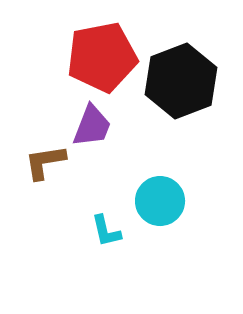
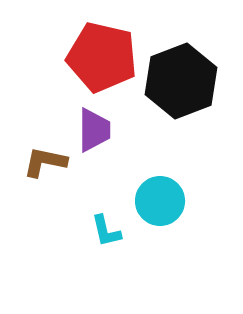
red pentagon: rotated 24 degrees clockwise
purple trapezoid: moved 2 px right, 4 px down; rotated 21 degrees counterclockwise
brown L-shape: rotated 21 degrees clockwise
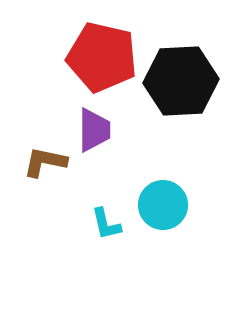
black hexagon: rotated 18 degrees clockwise
cyan circle: moved 3 px right, 4 px down
cyan L-shape: moved 7 px up
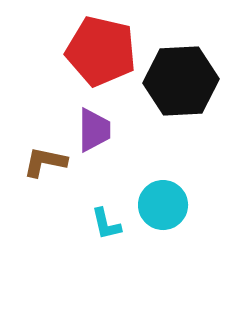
red pentagon: moved 1 px left, 6 px up
